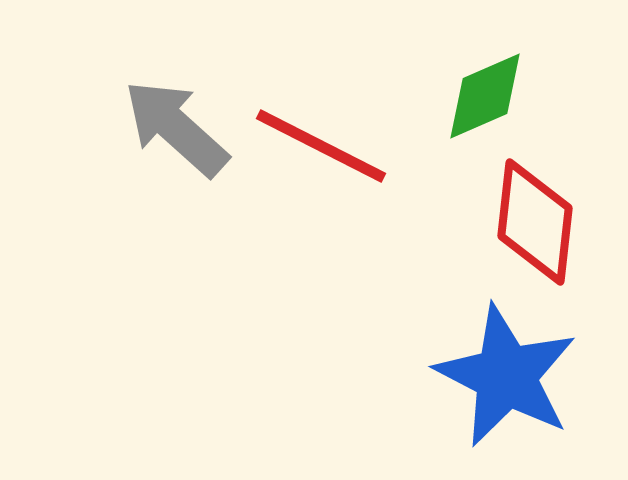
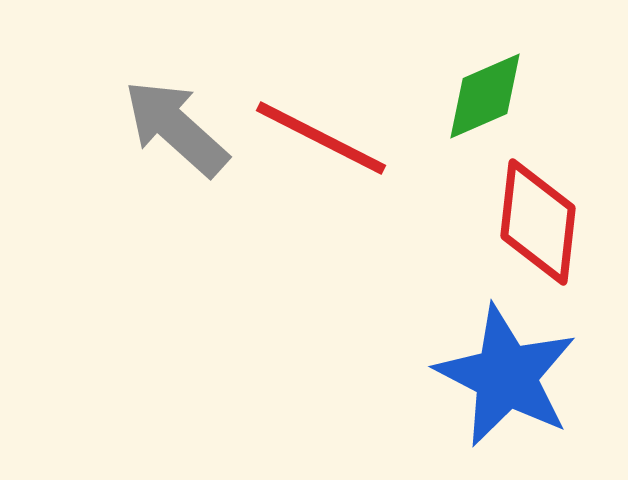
red line: moved 8 px up
red diamond: moved 3 px right
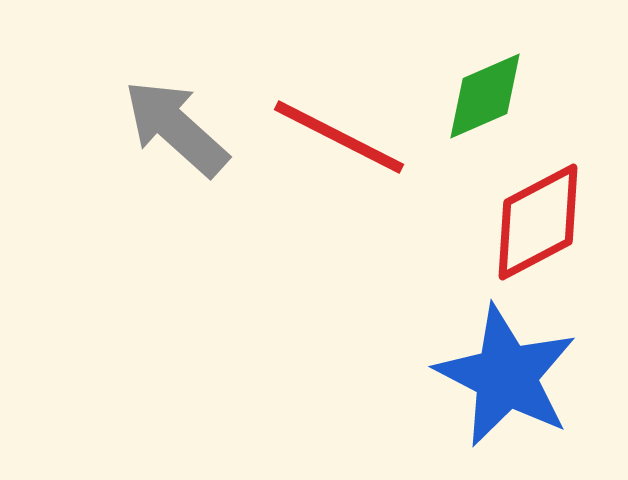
red line: moved 18 px right, 1 px up
red diamond: rotated 56 degrees clockwise
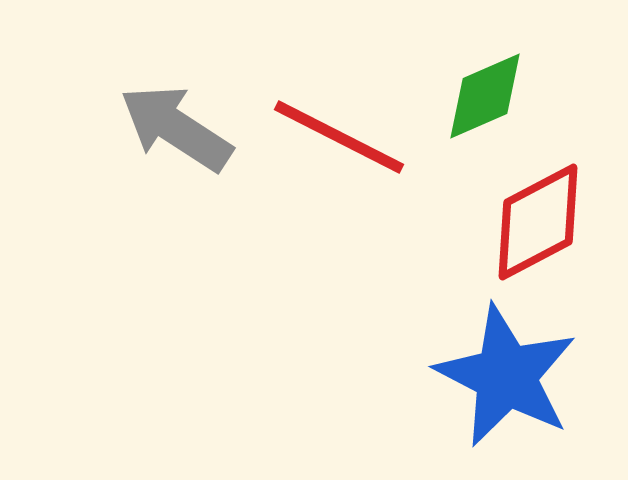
gray arrow: rotated 9 degrees counterclockwise
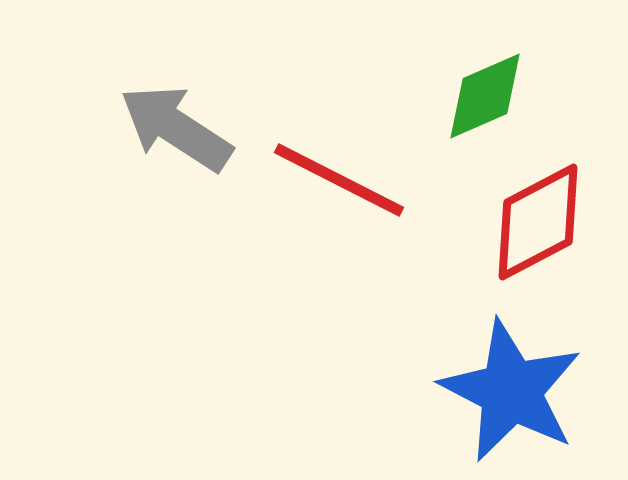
red line: moved 43 px down
blue star: moved 5 px right, 15 px down
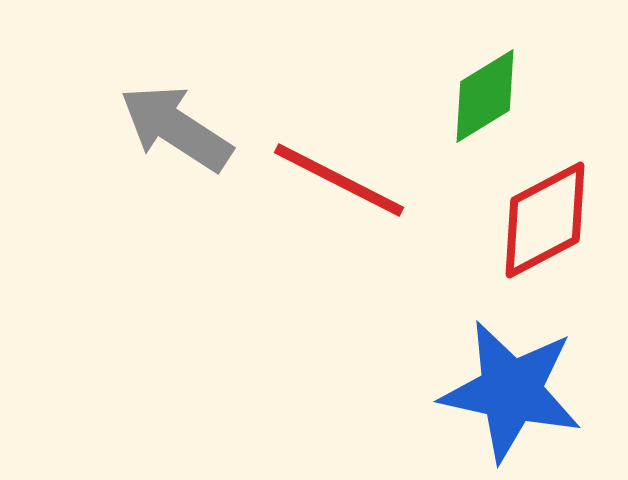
green diamond: rotated 8 degrees counterclockwise
red diamond: moved 7 px right, 2 px up
blue star: rotated 15 degrees counterclockwise
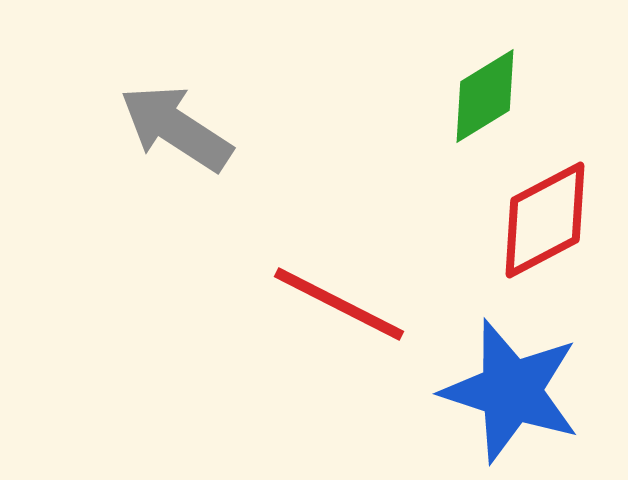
red line: moved 124 px down
blue star: rotated 6 degrees clockwise
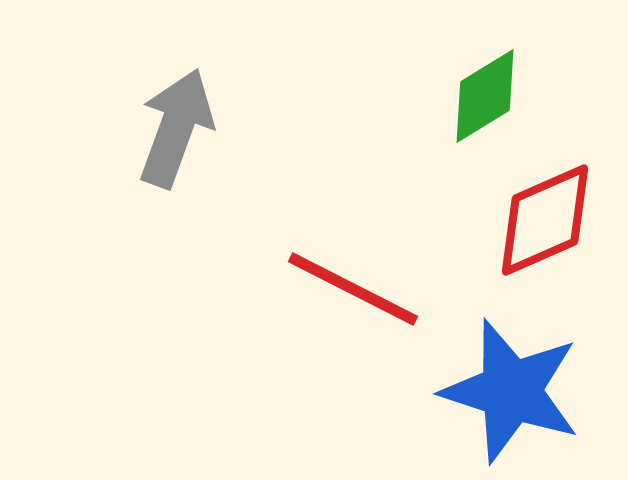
gray arrow: rotated 77 degrees clockwise
red diamond: rotated 4 degrees clockwise
red line: moved 14 px right, 15 px up
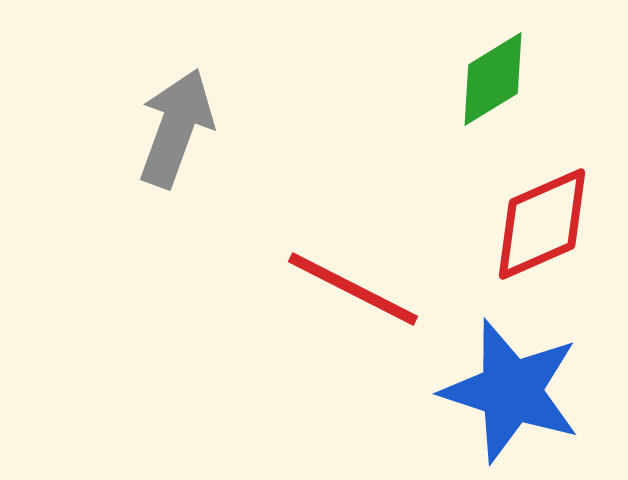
green diamond: moved 8 px right, 17 px up
red diamond: moved 3 px left, 4 px down
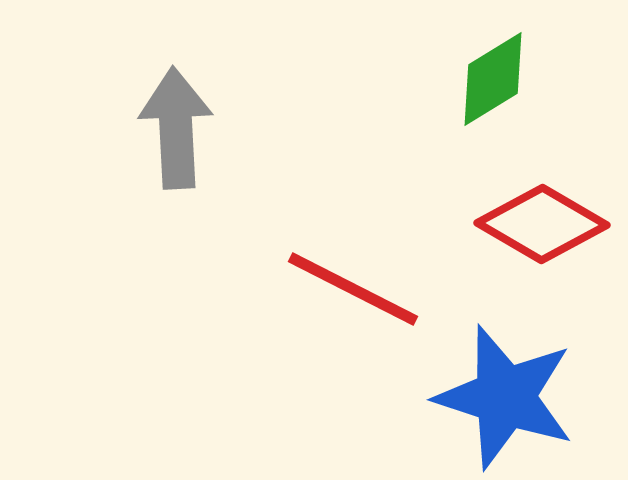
gray arrow: rotated 23 degrees counterclockwise
red diamond: rotated 54 degrees clockwise
blue star: moved 6 px left, 6 px down
